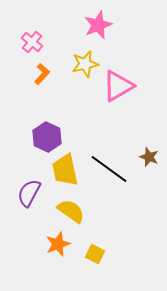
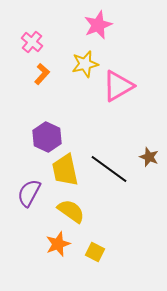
yellow square: moved 2 px up
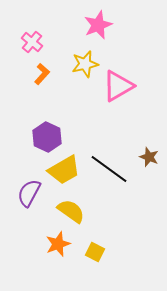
yellow trapezoid: moved 1 px left; rotated 108 degrees counterclockwise
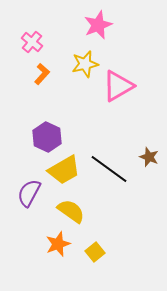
yellow square: rotated 24 degrees clockwise
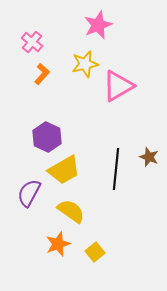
black line: moved 7 px right; rotated 60 degrees clockwise
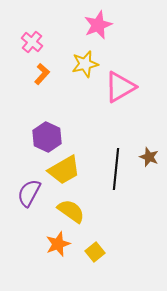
pink triangle: moved 2 px right, 1 px down
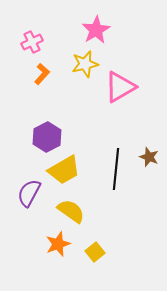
pink star: moved 2 px left, 5 px down; rotated 8 degrees counterclockwise
pink cross: rotated 25 degrees clockwise
purple hexagon: rotated 8 degrees clockwise
